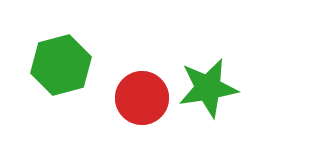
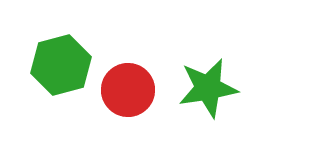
red circle: moved 14 px left, 8 px up
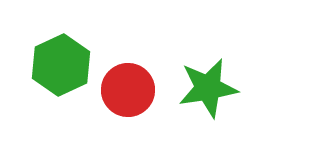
green hexagon: rotated 10 degrees counterclockwise
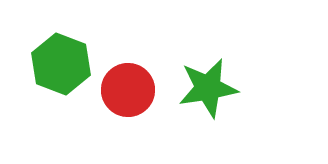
green hexagon: moved 1 px up; rotated 14 degrees counterclockwise
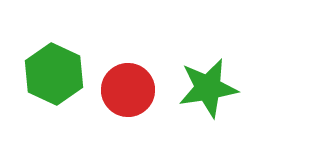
green hexagon: moved 7 px left, 10 px down; rotated 4 degrees clockwise
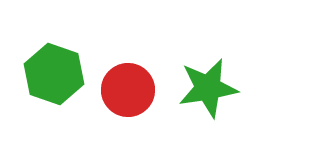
green hexagon: rotated 6 degrees counterclockwise
